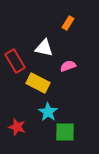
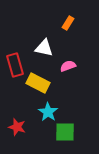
red rectangle: moved 4 px down; rotated 15 degrees clockwise
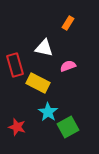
green square: moved 3 px right, 5 px up; rotated 30 degrees counterclockwise
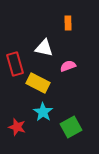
orange rectangle: rotated 32 degrees counterclockwise
red rectangle: moved 1 px up
cyan star: moved 5 px left
green square: moved 3 px right
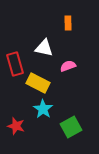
cyan star: moved 3 px up
red star: moved 1 px left, 1 px up
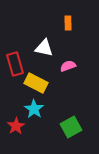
yellow rectangle: moved 2 px left
cyan star: moved 9 px left
red star: rotated 24 degrees clockwise
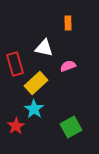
yellow rectangle: rotated 70 degrees counterclockwise
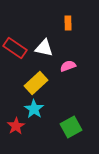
red rectangle: moved 16 px up; rotated 40 degrees counterclockwise
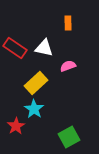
green square: moved 2 px left, 10 px down
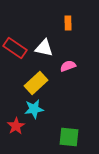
cyan star: rotated 30 degrees clockwise
green square: rotated 35 degrees clockwise
